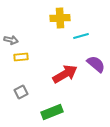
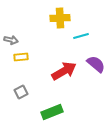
red arrow: moved 1 px left, 3 px up
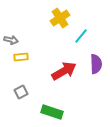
yellow cross: rotated 30 degrees counterclockwise
cyan line: rotated 35 degrees counterclockwise
purple semicircle: rotated 48 degrees clockwise
green rectangle: rotated 40 degrees clockwise
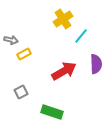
yellow cross: moved 3 px right, 1 px down
yellow rectangle: moved 3 px right, 3 px up; rotated 24 degrees counterclockwise
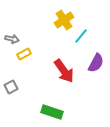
yellow cross: moved 1 px right, 1 px down
gray arrow: moved 1 px right, 1 px up
purple semicircle: moved 1 px up; rotated 30 degrees clockwise
red arrow: rotated 85 degrees clockwise
gray square: moved 10 px left, 5 px up
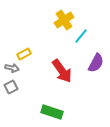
gray arrow: moved 29 px down
red arrow: moved 2 px left
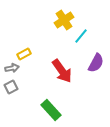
gray arrow: rotated 24 degrees counterclockwise
green rectangle: moved 1 px left, 2 px up; rotated 30 degrees clockwise
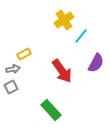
gray arrow: moved 1 px right, 1 px down
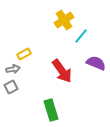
purple semicircle: rotated 96 degrees counterclockwise
green rectangle: rotated 25 degrees clockwise
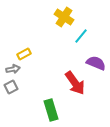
yellow cross: moved 3 px up; rotated 24 degrees counterclockwise
red arrow: moved 13 px right, 12 px down
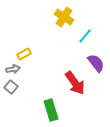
cyan line: moved 4 px right
purple semicircle: rotated 30 degrees clockwise
gray square: rotated 24 degrees counterclockwise
